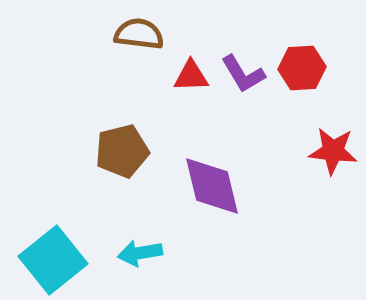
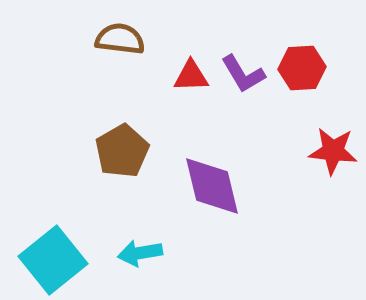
brown semicircle: moved 19 px left, 5 px down
brown pentagon: rotated 16 degrees counterclockwise
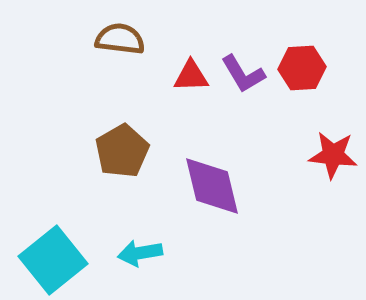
red star: moved 4 px down
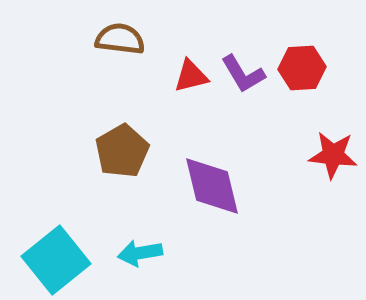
red triangle: rotated 12 degrees counterclockwise
cyan square: moved 3 px right
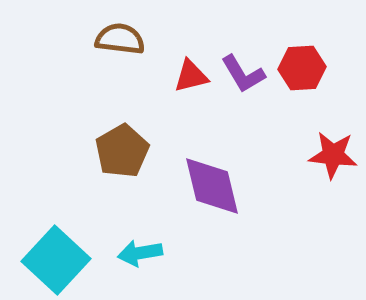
cyan square: rotated 8 degrees counterclockwise
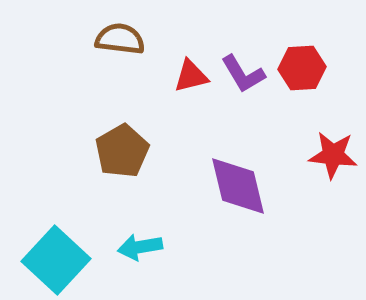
purple diamond: moved 26 px right
cyan arrow: moved 6 px up
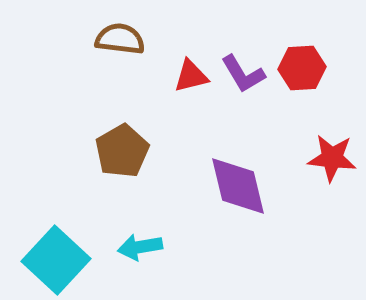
red star: moved 1 px left, 3 px down
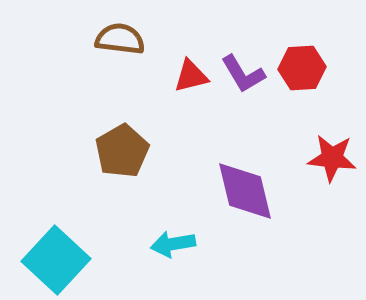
purple diamond: moved 7 px right, 5 px down
cyan arrow: moved 33 px right, 3 px up
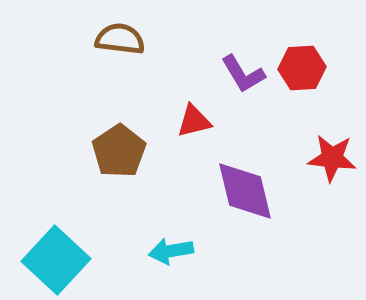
red triangle: moved 3 px right, 45 px down
brown pentagon: moved 3 px left; rotated 4 degrees counterclockwise
cyan arrow: moved 2 px left, 7 px down
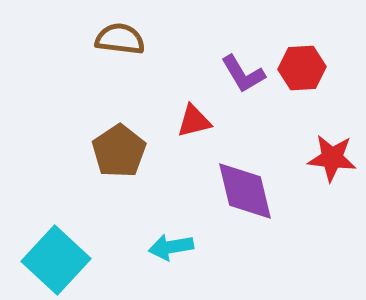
cyan arrow: moved 4 px up
